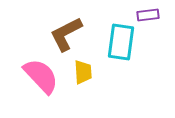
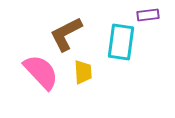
pink semicircle: moved 4 px up
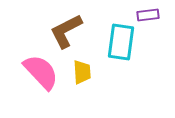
brown L-shape: moved 3 px up
yellow trapezoid: moved 1 px left
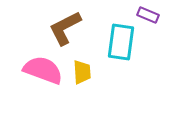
purple rectangle: rotated 30 degrees clockwise
brown L-shape: moved 1 px left, 3 px up
pink semicircle: moved 2 px right, 2 px up; rotated 27 degrees counterclockwise
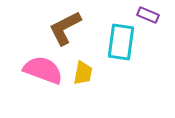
yellow trapezoid: moved 1 px right, 1 px down; rotated 15 degrees clockwise
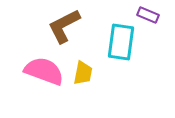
brown L-shape: moved 1 px left, 2 px up
pink semicircle: moved 1 px right, 1 px down
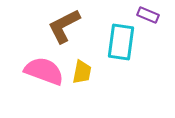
yellow trapezoid: moved 1 px left, 1 px up
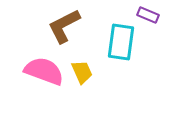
yellow trapezoid: rotated 35 degrees counterclockwise
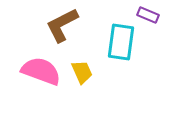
brown L-shape: moved 2 px left, 1 px up
pink semicircle: moved 3 px left
